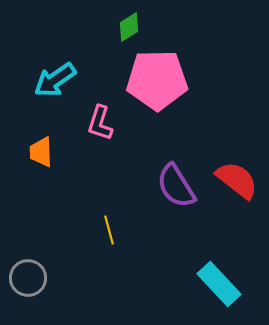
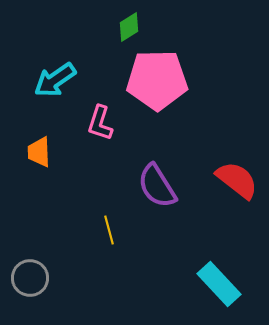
orange trapezoid: moved 2 px left
purple semicircle: moved 19 px left
gray circle: moved 2 px right
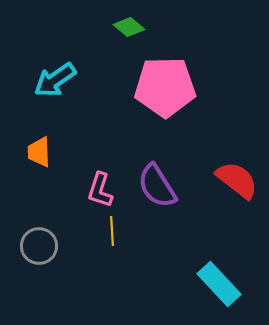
green diamond: rotated 72 degrees clockwise
pink pentagon: moved 8 px right, 7 px down
pink L-shape: moved 67 px down
yellow line: moved 3 px right, 1 px down; rotated 12 degrees clockwise
gray circle: moved 9 px right, 32 px up
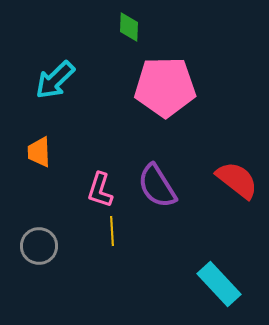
green diamond: rotated 52 degrees clockwise
cyan arrow: rotated 9 degrees counterclockwise
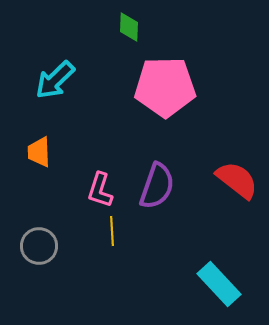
purple semicircle: rotated 129 degrees counterclockwise
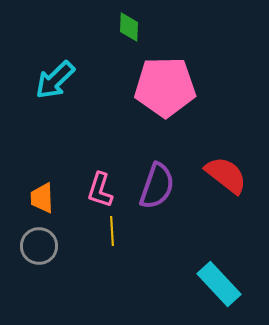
orange trapezoid: moved 3 px right, 46 px down
red semicircle: moved 11 px left, 5 px up
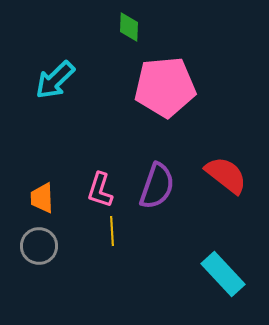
pink pentagon: rotated 4 degrees counterclockwise
cyan rectangle: moved 4 px right, 10 px up
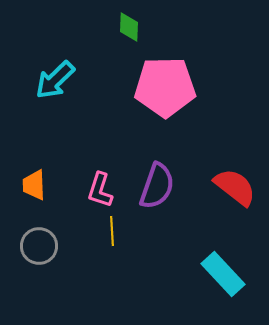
pink pentagon: rotated 4 degrees clockwise
red semicircle: moved 9 px right, 12 px down
orange trapezoid: moved 8 px left, 13 px up
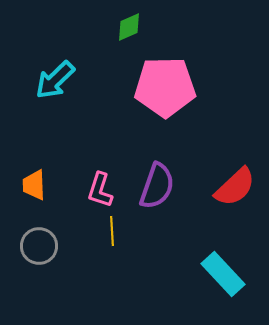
green diamond: rotated 64 degrees clockwise
red semicircle: rotated 99 degrees clockwise
